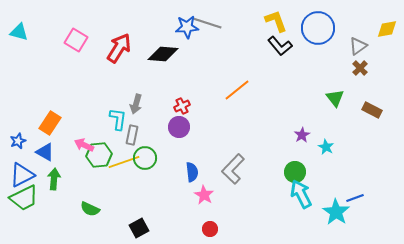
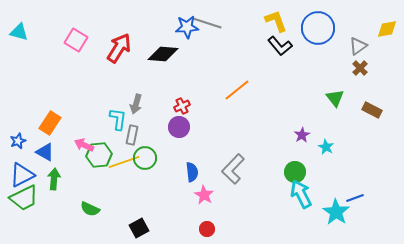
red circle at (210, 229): moved 3 px left
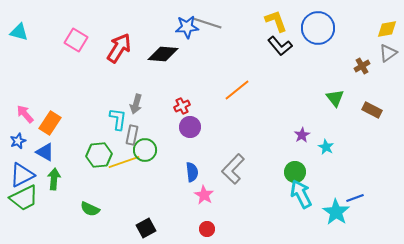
gray triangle at (358, 46): moved 30 px right, 7 px down
brown cross at (360, 68): moved 2 px right, 2 px up; rotated 14 degrees clockwise
purple circle at (179, 127): moved 11 px right
pink arrow at (84, 145): moved 59 px left, 31 px up; rotated 24 degrees clockwise
green circle at (145, 158): moved 8 px up
black square at (139, 228): moved 7 px right
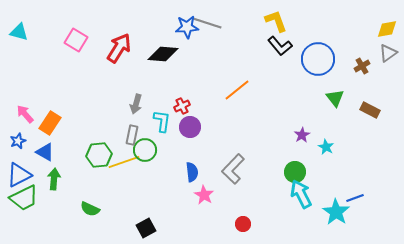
blue circle at (318, 28): moved 31 px down
brown rectangle at (372, 110): moved 2 px left
cyan L-shape at (118, 119): moved 44 px right, 2 px down
blue triangle at (22, 175): moved 3 px left
red circle at (207, 229): moved 36 px right, 5 px up
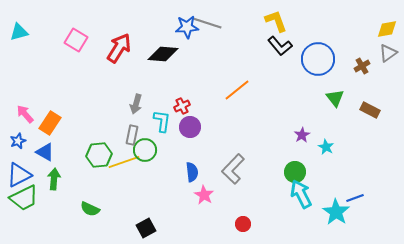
cyan triangle at (19, 32): rotated 30 degrees counterclockwise
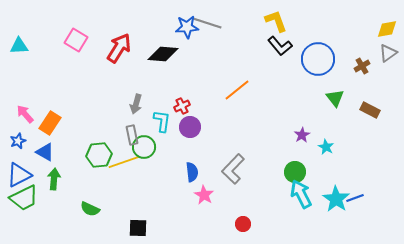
cyan triangle at (19, 32): moved 14 px down; rotated 12 degrees clockwise
gray rectangle at (132, 135): rotated 24 degrees counterclockwise
green circle at (145, 150): moved 1 px left, 3 px up
cyan star at (336, 212): moved 13 px up
black square at (146, 228): moved 8 px left; rotated 30 degrees clockwise
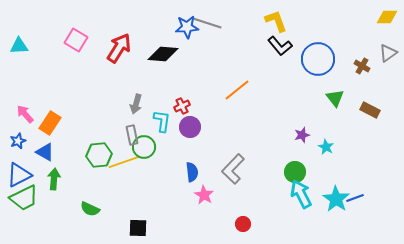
yellow diamond at (387, 29): moved 12 px up; rotated 10 degrees clockwise
brown cross at (362, 66): rotated 28 degrees counterclockwise
purple star at (302, 135): rotated 14 degrees clockwise
